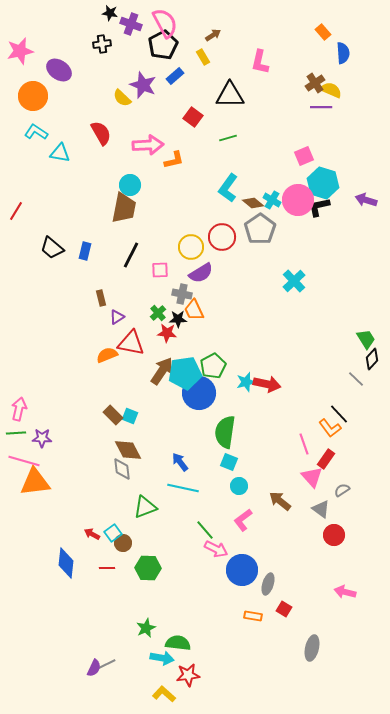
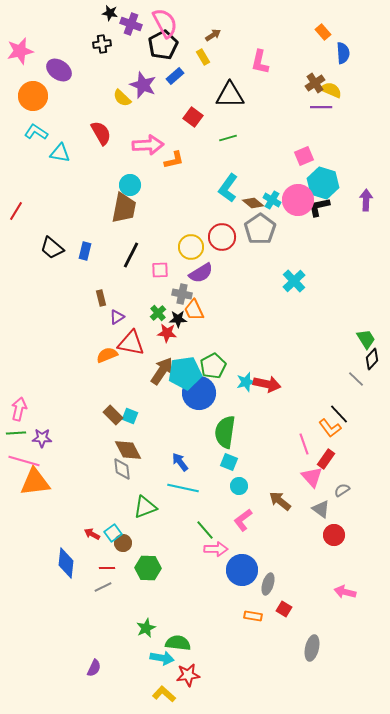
purple arrow at (366, 200): rotated 75 degrees clockwise
pink arrow at (216, 549): rotated 25 degrees counterclockwise
gray line at (107, 664): moved 4 px left, 77 px up
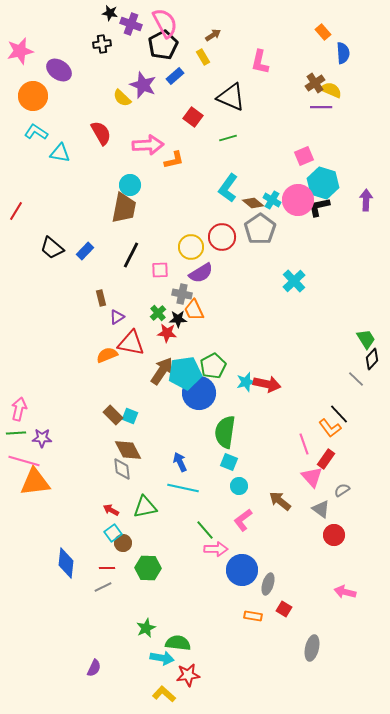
black triangle at (230, 95): moved 1 px right, 2 px down; rotated 24 degrees clockwise
blue rectangle at (85, 251): rotated 30 degrees clockwise
blue arrow at (180, 462): rotated 12 degrees clockwise
green triangle at (145, 507): rotated 10 degrees clockwise
red arrow at (92, 534): moved 19 px right, 24 px up
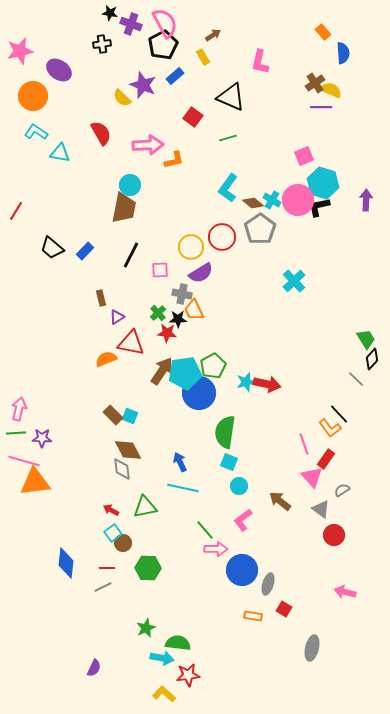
orange semicircle at (107, 355): moved 1 px left, 4 px down
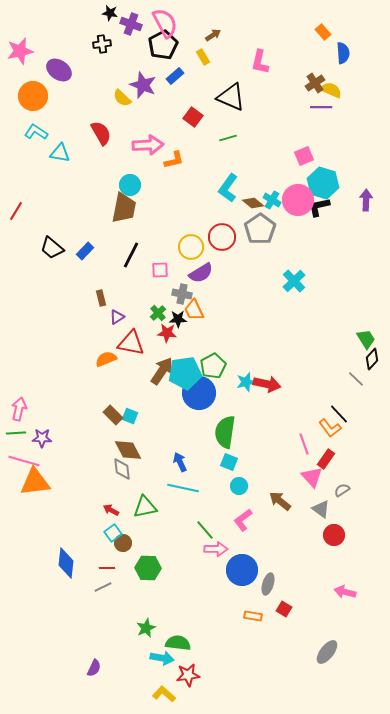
gray ellipse at (312, 648): moved 15 px right, 4 px down; rotated 25 degrees clockwise
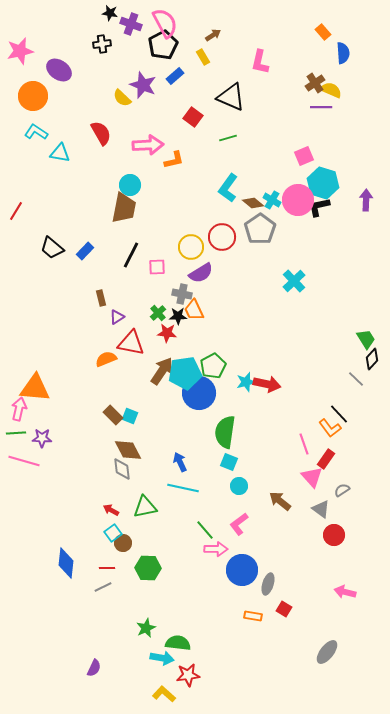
pink square at (160, 270): moved 3 px left, 3 px up
black star at (178, 319): moved 3 px up
orange triangle at (35, 482): moved 94 px up; rotated 12 degrees clockwise
pink L-shape at (243, 520): moved 4 px left, 4 px down
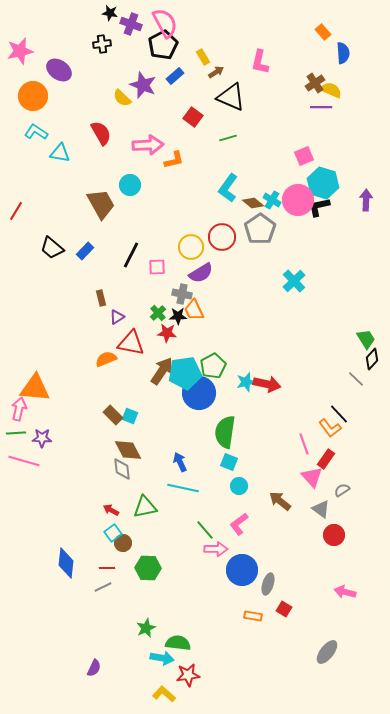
brown arrow at (213, 35): moved 3 px right, 37 px down
brown trapezoid at (124, 208): moved 23 px left, 4 px up; rotated 40 degrees counterclockwise
